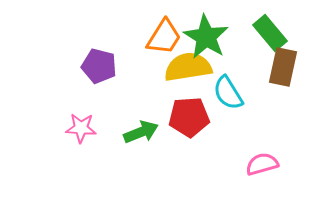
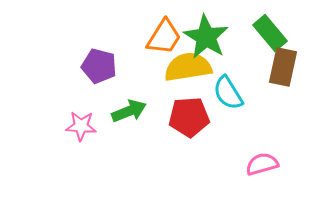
pink star: moved 2 px up
green arrow: moved 12 px left, 21 px up
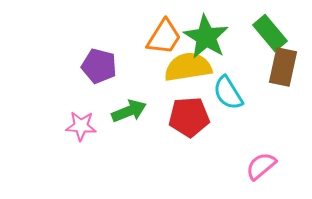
pink semicircle: moved 1 px left, 2 px down; rotated 24 degrees counterclockwise
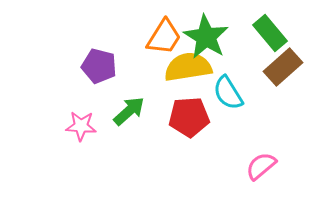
brown rectangle: rotated 36 degrees clockwise
green arrow: rotated 20 degrees counterclockwise
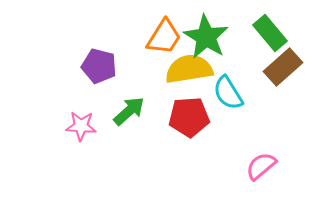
yellow semicircle: moved 1 px right, 2 px down
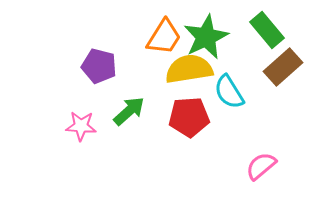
green rectangle: moved 3 px left, 3 px up
green star: rotated 15 degrees clockwise
cyan semicircle: moved 1 px right, 1 px up
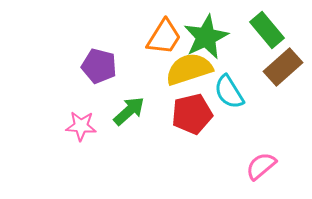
yellow semicircle: rotated 9 degrees counterclockwise
red pentagon: moved 3 px right, 3 px up; rotated 9 degrees counterclockwise
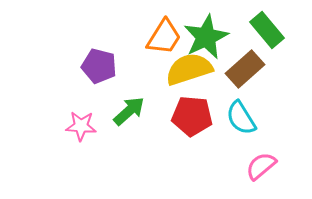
brown rectangle: moved 38 px left, 2 px down
cyan semicircle: moved 12 px right, 26 px down
red pentagon: moved 2 px down; rotated 18 degrees clockwise
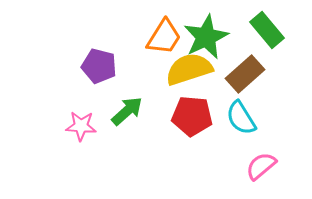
brown rectangle: moved 5 px down
green arrow: moved 2 px left
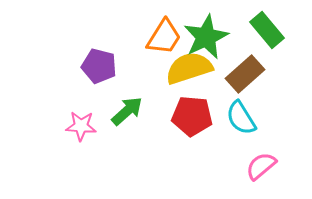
yellow semicircle: moved 1 px up
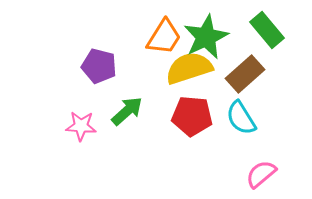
pink semicircle: moved 8 px down
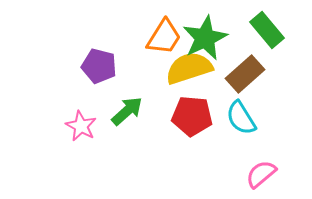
green star: moved 1 px left, 1 px down
pink star: rotated 24 degrees clockwise
